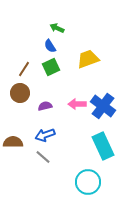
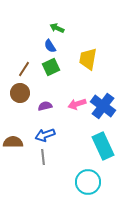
yellow trapezoid: rotated 60 degrees counterclockwise
pink arrow: rotated 18 degrees counterclockwise
gray line: rotated 42 degrees clockwise
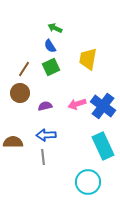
green arrow: moved 2 px left
blue arrow: moved 1 px right; rotated 18 degrees clockwise
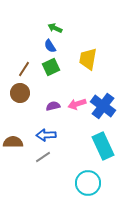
purple semicircle: moved 8 px right
gray line: rotated 63 degrees clockwise
cyan circle: moved 1 px down
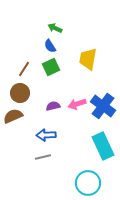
brown semicircle: moved 26 px up; rotated 24 degrees counterclockwise
gray line: rotated 21 degrees clockwise
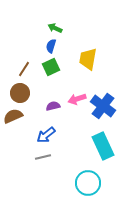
blue semicircle: moved 1 px right; rotated 48 degrees clockwise
pink arrow: moved 5 px up
blue arrow: rotated 36 degrees counterclockwise
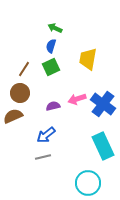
blue cross: moved 2 px up
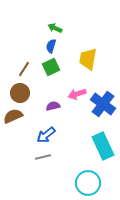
pink arrow: moved 5 px up
